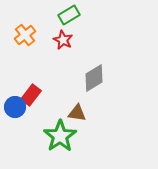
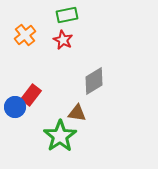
green rectangle: moved 2 px left; rotated 20 degrees clockwise
gray diamond: moved 3 px down
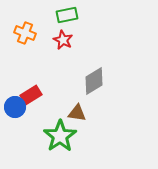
orange cross: moved 2 px up; rotated 30 degrees counterclockwise
red rectangle: rotated 20 degrees clockwise
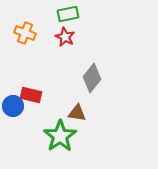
green rectangle: moved 1 px right, 1 px up
red star: moved 2 px right, 3 px up
gray diamond: moved 2 px left, 3 px up; rotated 20 degrees counterclockwise
red rectangle: rotated 45 degrees clockwise
blue circle: moved 2 px left, 1 px up
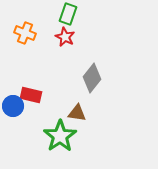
green rectangle: rotated 60 degrees counterclockwise
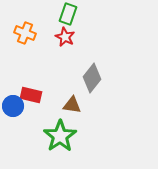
brown triangle: moved 5 px left, 8 px up
